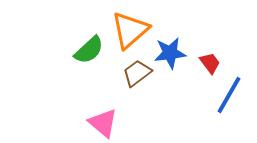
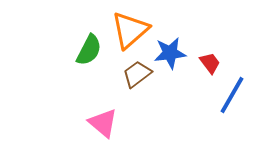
green semicircle: rotated 20 degrees counterclockwise
brown trapezoid: moved 1 px down
blue line: moved 3 px right
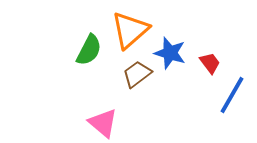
blue star: rotated 24 degrees clockwise
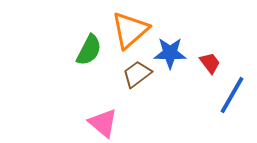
blue star: rotated 16 degrees counterclockwise
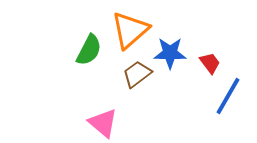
blue line: moved 4 px left, 1 px down
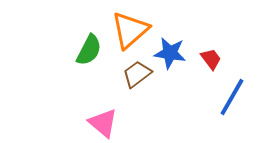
blue star: rotated 8 degrees clockwise
red trapezoid: moved 1 px right, 4 px up
blue line: moved 4 px right, 1 px down
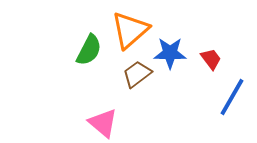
blue star: rotated 8 degrees counterclockwise
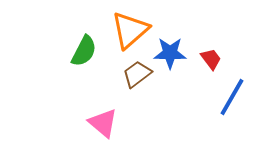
green semicircle: moved 5 px left, 1 px down
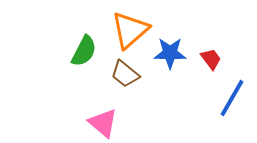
brown trapezoid: moved 12 px left; rotated 104 degrees counterclockwise
blue line: moved 1 px down
